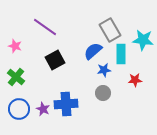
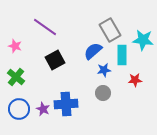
cyan rectangle: moved 1 px right, 1 px down
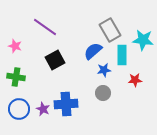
green cross: rotated 30 degrees counterclockwise
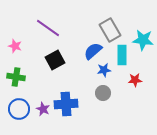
purple line: moved 3 px right, 1 px down
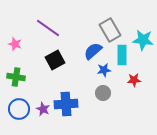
pink star: moved 2 px up
red star: moved 1 px left
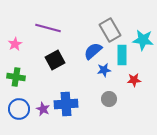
purple line: rotated 20 degrees counterclockwise
pink star: rotated 24 degrees clockwise
gray circle: moved 6 px right, 6 px down
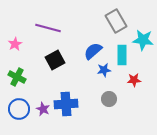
gray rectangle: moved 6 px right, 9 px up
green cross: moved 1 px right; rotated 18 degrees clockwise
